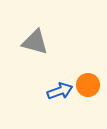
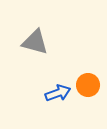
blue arrow: moved 2 px left, 2 px down
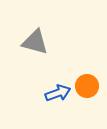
orange circle: moved 1 px left, 1 px down
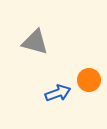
orange circle: moved 2 px right, 6 px up
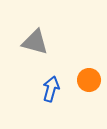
blue arrow: moved 7 px left, 4 px up; rotated 55 degrees counterclockwise
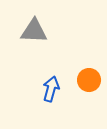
gray triangle: moved 1 px left, 11 px up; rotated 12 degrees counterclockwise
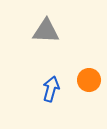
gray triangle: moved 12 px right
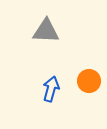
orange circle: moved 1 px down
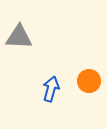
gray triangle: moved 27 px left, 6 px down
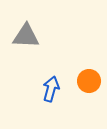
gray triangle: moved 7 px right, 1 px up
